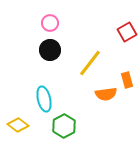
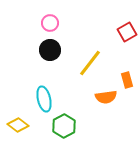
orange semicircle: moved 3 px down
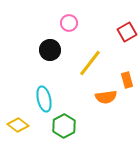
pink circle: moved 19 px right
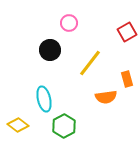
orange rectangle: moved 1 px up
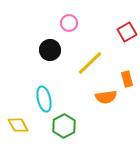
yellow line: rotated 8 degrees clockwise
yellow diamond: rotated 25 degrees clockwise
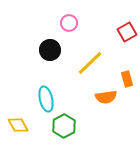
cyan ellipse: moved 2 px right
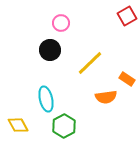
pink circle: moved 8 px left
red square: moved 16 px up
orange rectangle: rotated 42 degrees counterclockwise
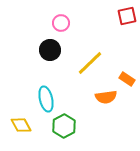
red square: rotated 18 degrees clockwise
yellow diamond: moved 3 px right
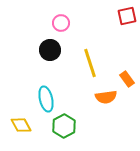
yellow line: rotated 64 degrees counterclockwise
orange rectangle: rotated 21 degrees clockwise
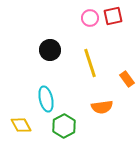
red square: moved 14 px left
pink circle: moved 29 px right, 5 px up
orange semicircle: moved 4 px left, 10 px down
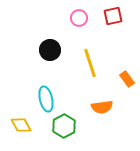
pink circle: moved 11 px left
